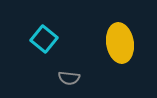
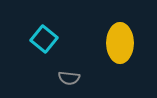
yellow ellipse: rotated 9 degrees clockwise
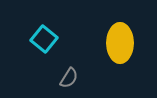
gray semicircle: rotated 65 degrees counterclockwise
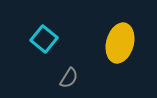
yellow ellipse: rotated 15 degrees clockwise
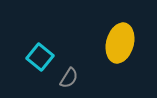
cyan square: moved 4 px left, 18 px down
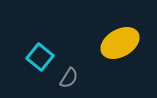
yellow ellipse: rotated 45 degrees clockwise
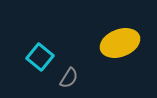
yellow ellipse: rotated 9 degrees clockwise
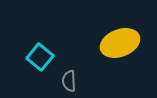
gray semicircle: moved 3 px down; rotated 145 degrees clockwise
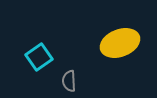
cyan square: moved 1 px left; rotated 16 degrees clockwise
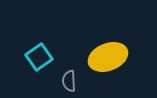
yellow ellipse: moved 12 px left, 14 px down
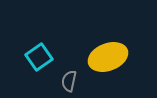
gray semicircle: rotated 15 degrees clockwise
